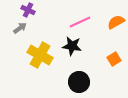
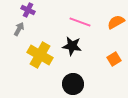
pink line: rotated 45 degrees clockwise
gray arrow: moved 1 px left, 1 px down; rotated 24 degrees counterclockwise
black circle: moved 6 px left, 2 px down
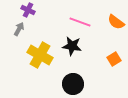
orange semicircle: rotated 114 degrees counterclockwise
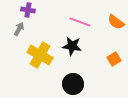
purple cross: rotated 16 degrees counterclockwise
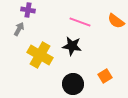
orange semicircle: moved 1 px up
orange square: moved 9 px left, 17 px down
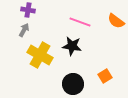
gray arrow: moved 5 px right, 1 px down
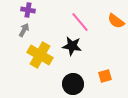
pink line: rotated 30 degrees clockwise
orange square: rotated 16 degrees clockwise
